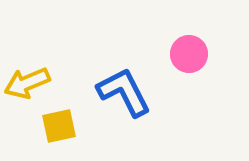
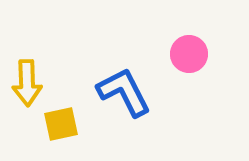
yellow arrow: rotated 69 degrees counterclockwise
yellow square: moved 2 px right, 2 px up
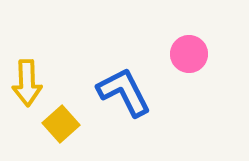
yellow square: rotated 30 degrees counterclockwise
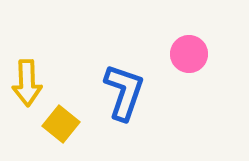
blue L-shape: rotated 46 degrees clockwise
yellow square: rotated 9 degrees counterclockwise
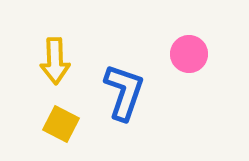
yellow arrow: moved 28 px right, 22 px up
yellow square: rotated 12 degrees counterclockwise
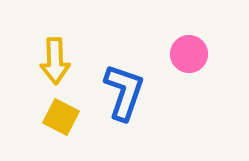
yellow square: moved 7 px up
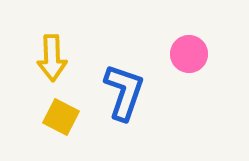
yellow arrow: moved 3 px left, 3 px up
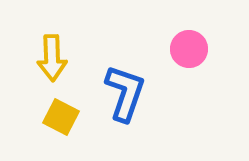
pink circle: moved 5 px up
blue L-shape: moved 1 px right, 1 px down
